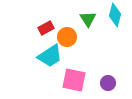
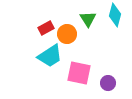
orange circle: moved 3 px up
pink square: moved 5 px right, 7 px up
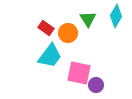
cyan diamond: moved 1 px right, 1 px down; rotated 15 degrees clockwise
red rectangle: rotated 63 degrees clockwise
orange circle: moved 1 px right, 1 px up
cyan trapezoid: rotated 20 degrees counterclockwise
purple circle: moved 12 px left, 2 px down
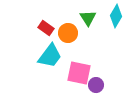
green triangle: moved 1 px up
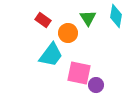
cyan diamond: rotated 20 degrees counterclockwise
red rectangle: moved 3 px left, 8 px up
cyan trapezoid: moved 1 px right, 1 px up
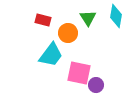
red rectangle: rotated 21 degrees counterclockwise
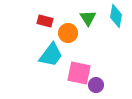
red rectangle: moved 2 px right, 1 px down
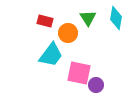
cyan diamond: moved 2 px down
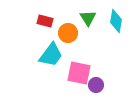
cyan diamond: moved 3 px down
